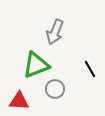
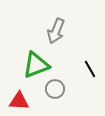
gray arrow: moved 1 px right, 1 px up
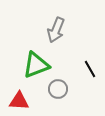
gray arrow: moved 1 px up
gray circle: moved 3 px right
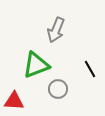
red triangle: moved 5 px left
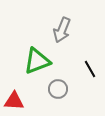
gray arrow: moved 6 px right
green triangle: moved 1 px right, 4 px up
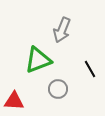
green triangle: moved 1 px right, 1 px up
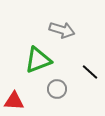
gray arrow: rotated 95 degrees counterclockwise
black line: moved 3 px down; rotated 18 degrees counterclockwise
gray circle: moved 1 px left
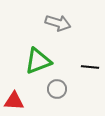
gray arrow: moved 4 px left, 7 px up
green triangle: moved 1 px down
black line: moved 5 px up; rotated 36 degrees counterclockwise
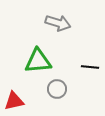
green triangle: rotated 16 degrees clockwise
red triangle: rotated 15 degrees counterclockwise
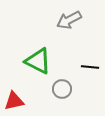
gray arrow: moved 11 px right, 3 px up; rotated 135 degrees clockwise
green triangle: rotated 32 degrees clockwise
gray circle: moved 5 px right
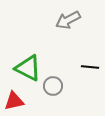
gray arrow: moved 1 px left
green triangle: moved 10 px left, 7 px down
gray circle: moved 9 px left, 3 px up
